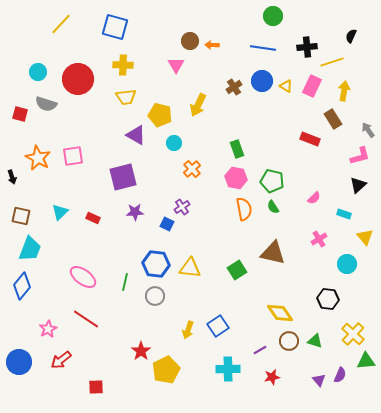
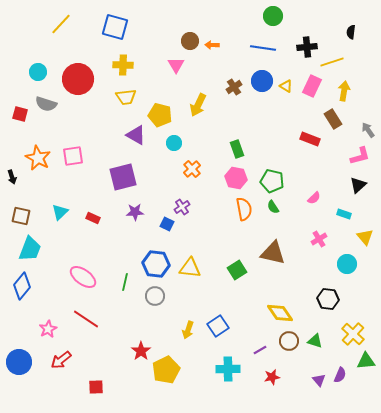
black semicircle at (351, 36): moved 4 px up; rotated 16 degrees counterclockwise
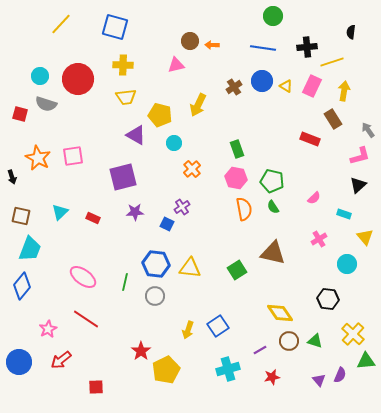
pink triangle at (176, 65): rotated 48 degrees clockwise
cyan circle at (38, 72): moved 2 px right, 4 px down
cyan cross at (228, 369): rotated 15 degrees counterclockwise
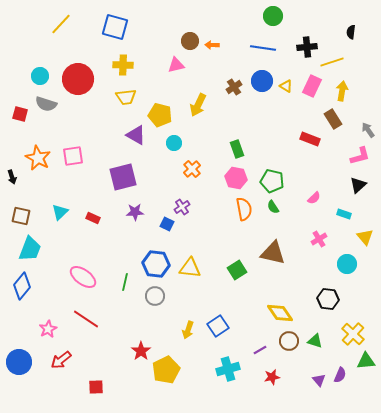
yellow arrow at (344, 91): moved 2 px left
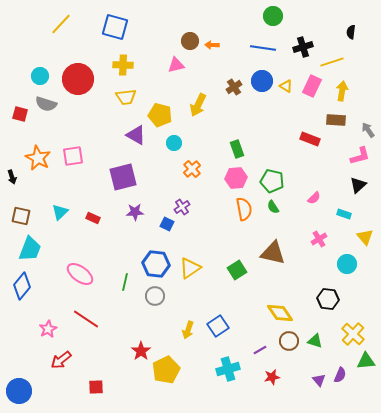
black cross at (307, 47): moved 4 px left; rotated 12 degrees counterclockwise
brown rectangle at (333, 119): moved 3 px right, 1 px down; rotated 54 degrees counterclockwise
pink hexagon at (236, 178): rotated 15 degrees counterclockwise
yellow triangle at (190, 268): rotated 40 degrees counterclockwise
pink ellipse at (83, 277): moved 3 px left, 3 px up
blue circle at (19, 362): moved 29 px down
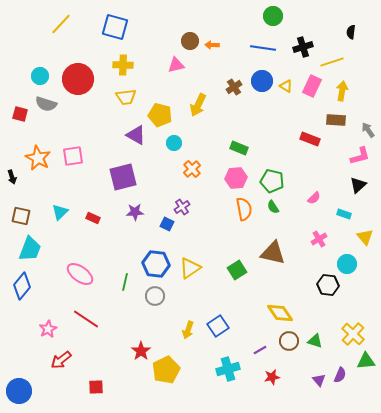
green rectangle at (237, 149): moved 2 px right, 1 px up; rotated 48 degrees counterclockwise
black hexagon at (328, 299): moved 14 px up
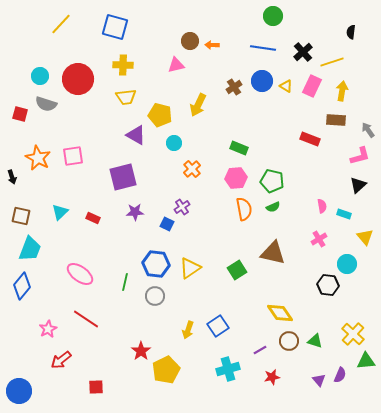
black cross at (303, 47): moved 5 px down; rotated 24 degrees counterclockwise
pink semicircle at (314, 198): moved 8 px right, 8 px down; rotated 56 degrees counterclockwise
green semicircle at (273, 207): rotated 80 degrees counterclockwise
